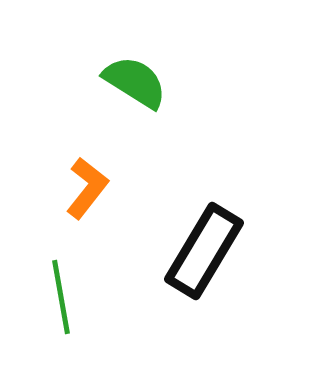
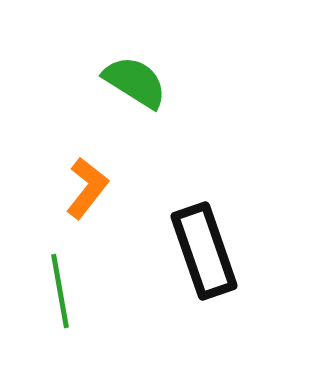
black rectangle: rotated 50 degrees counterclockwise
green line: moved 1 px left, 6 px up
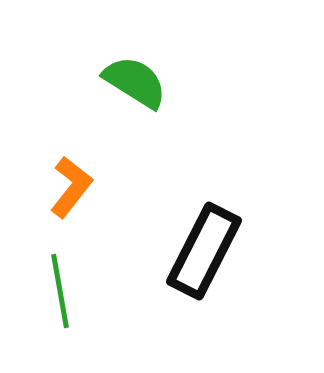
orange L-shape: moved 16 px left, 1 px up
black rectangle: rotated 46 degrees clockwise
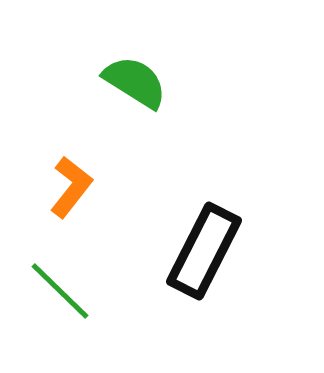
green line: rotated 36 degrees counterclockwise
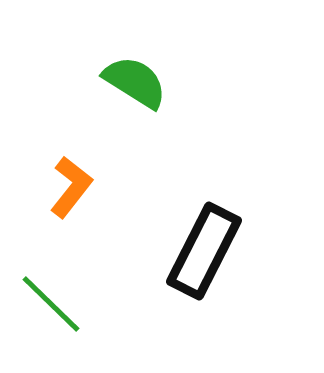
green line: moved 9 px left, 13 px down
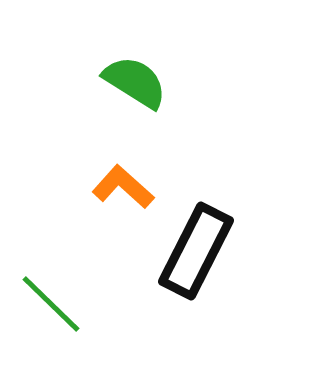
orange L-shape: moved 52 px right; rotated 86 degrees counterclockwise
black rectangle: moved 8 px left
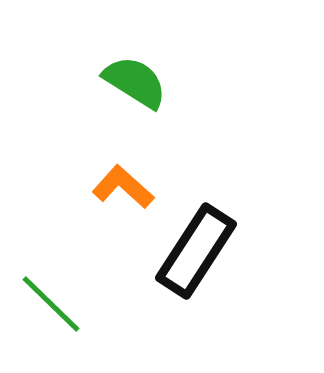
black rectangle: rotated 6 degrees clockwise
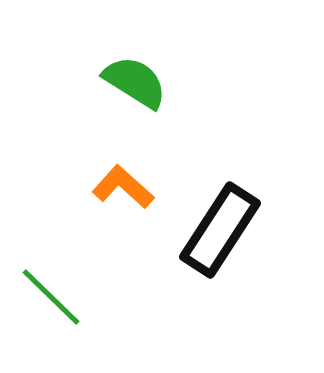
black rectangle: moved 24 px right, 21 px up
green line: moved 7 px up
